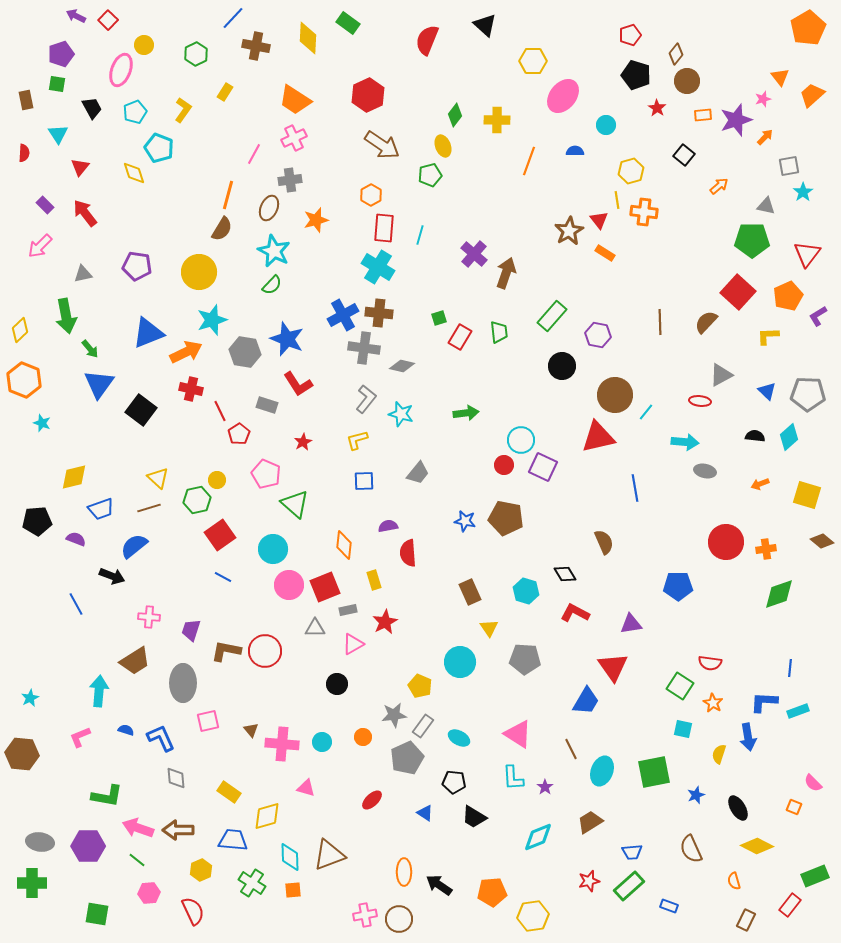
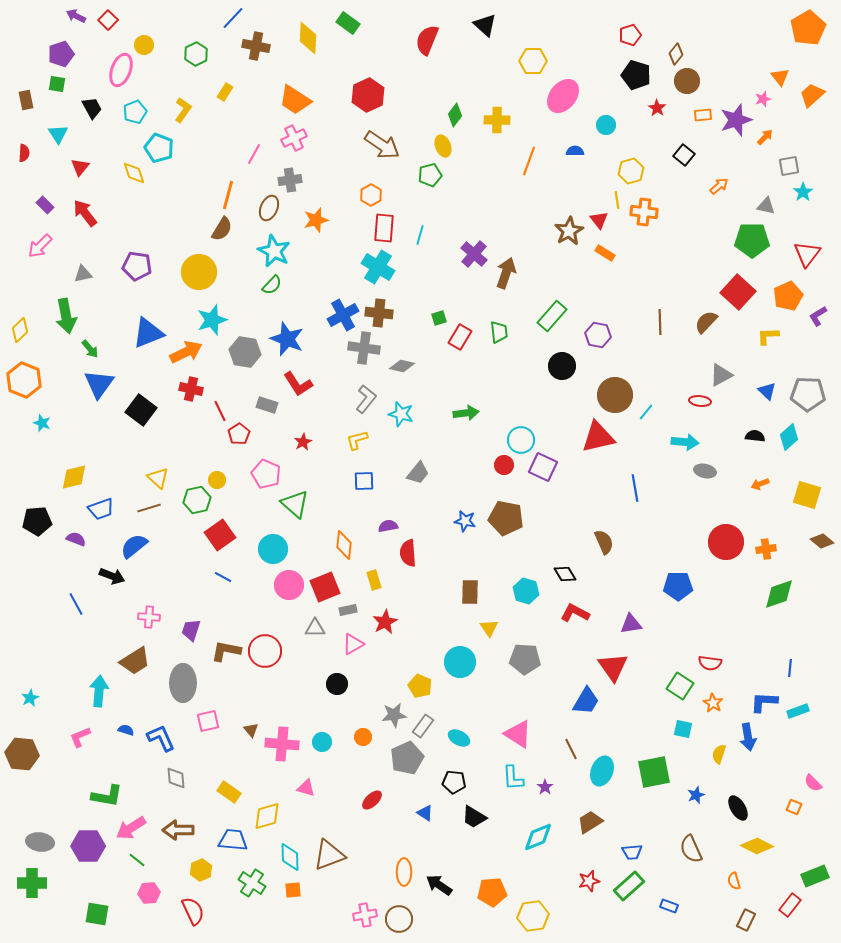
brown rectangle at (470, 592): rotated 25 degrees clockwise
pink arrow at (138, 828): moved 7 px left; rotated 52 degrees counterclockwise
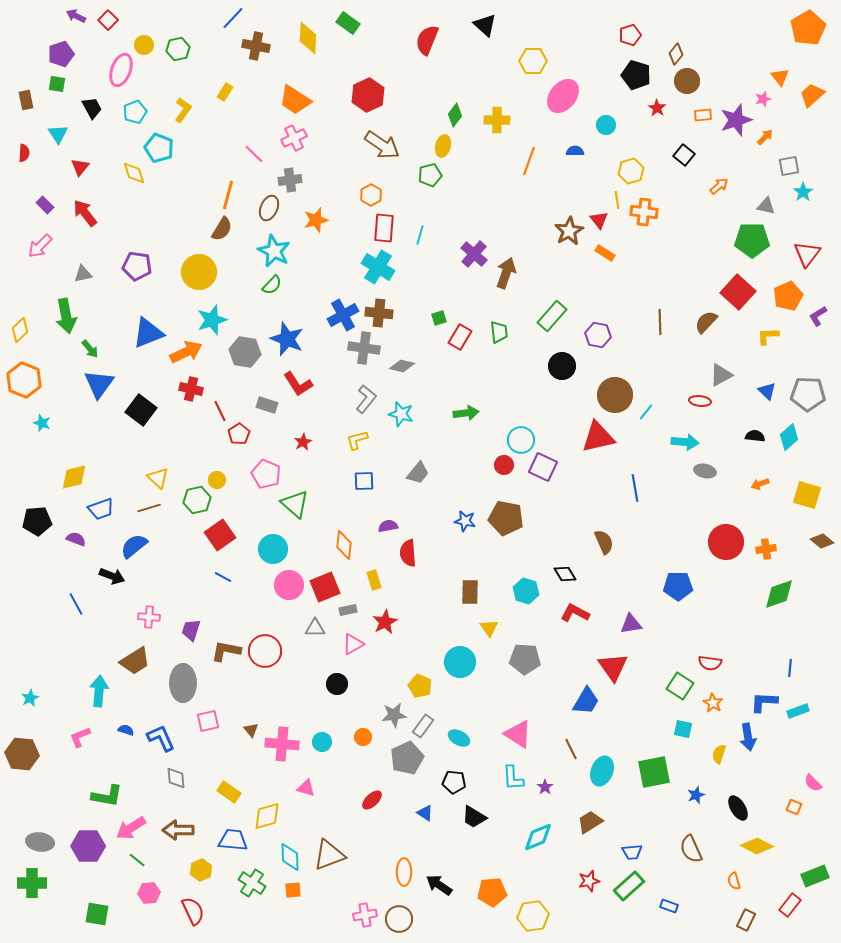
green hexagon at (196, 54): moved 18 px left, 5 px up; rotated 15 degrees clockwise
yellow ellipse at (443, 146): rotated 35 degrees clockwise
pink line at (254, 154): rotated 75 degrees counterclockwise
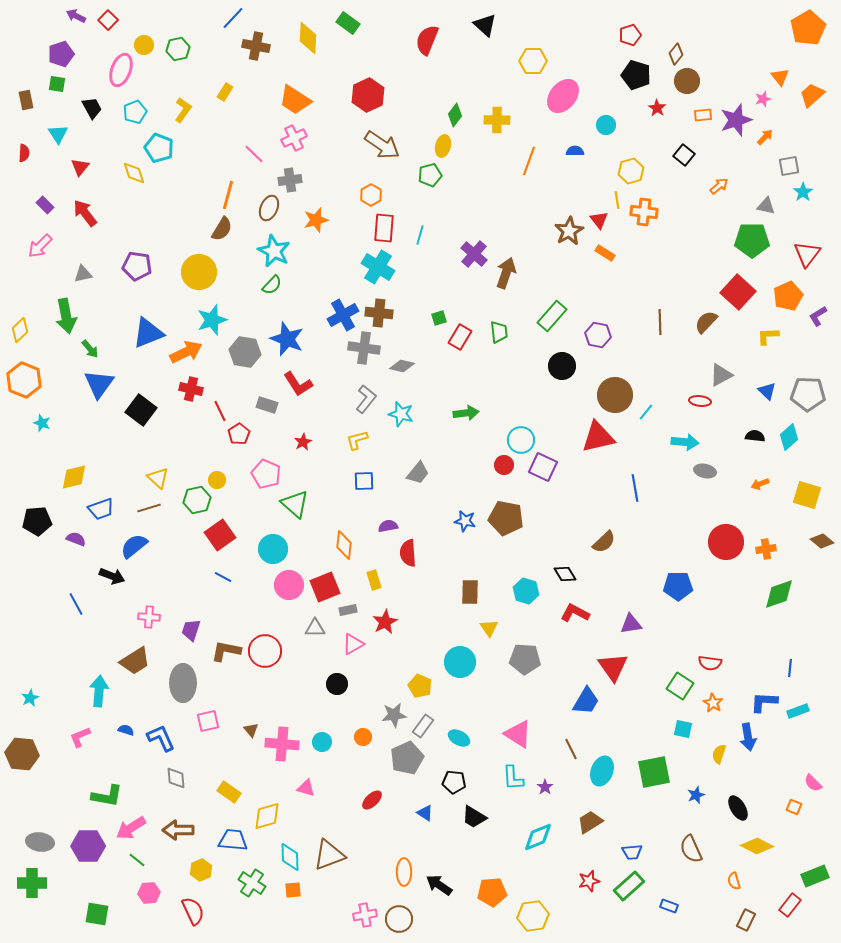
brown semicircle at (604, 542): rotated 70 degrees clockwise
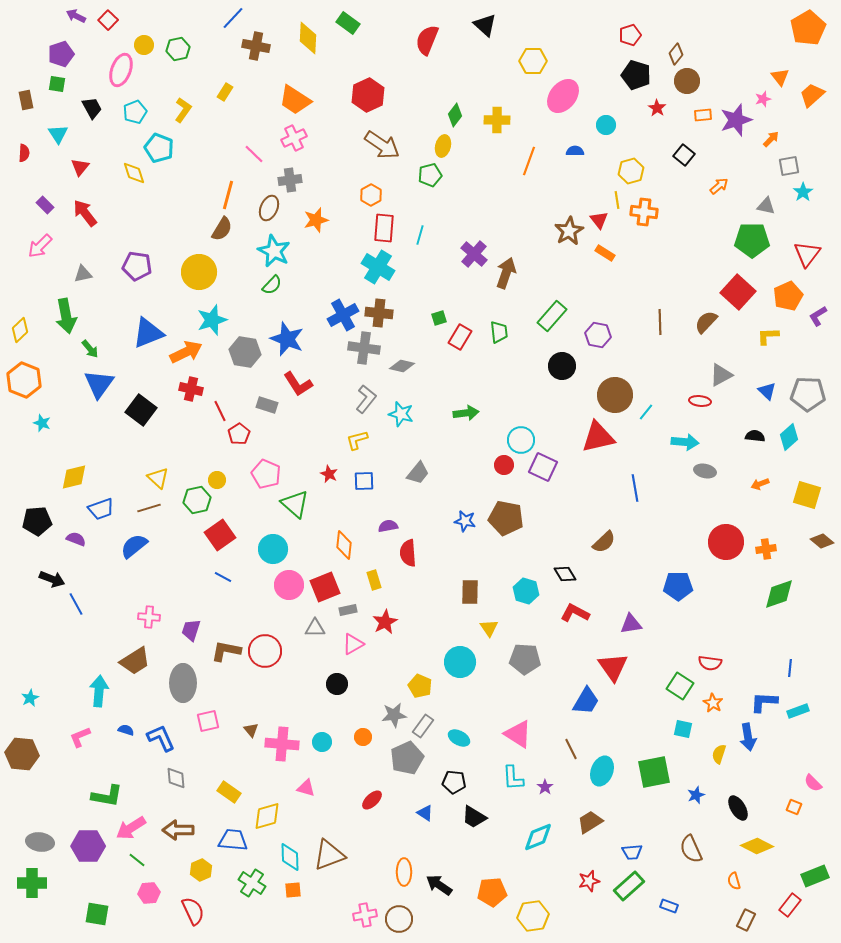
orange arrow at (765, 137): moved 6 px right, 2 px down
red star at (303, 442): moved 26 px right, 32 px down; rotated 18 degrees counterclockwise
black arrow at (112, 576): moved 60 px left, 3 px down
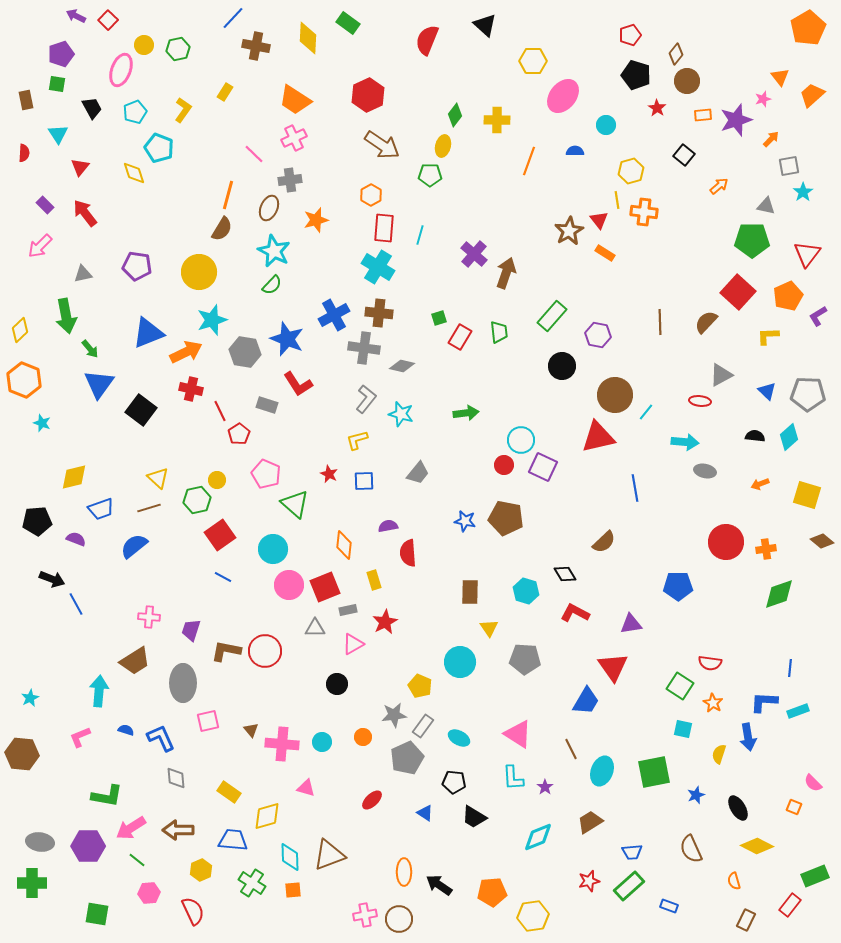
green pentagon at (430, 175): rotated 15 degrees clockwise
blue cross at (343, 315): moved 9 px left
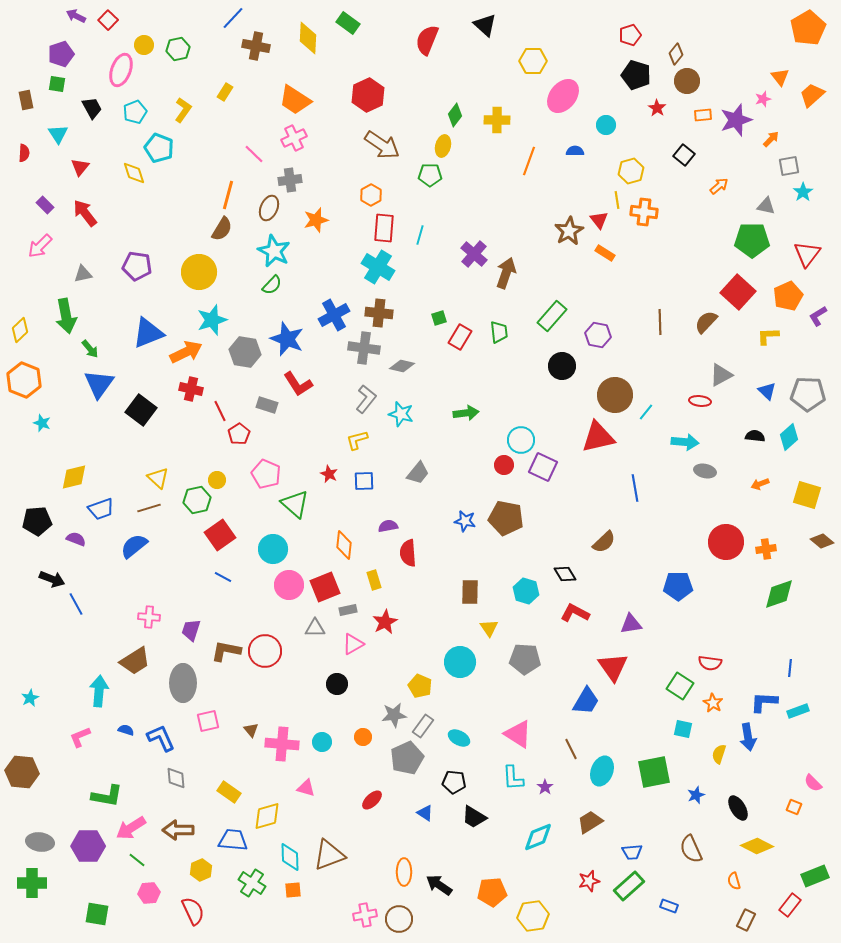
brown hexagon at (22, 754): moved 18 px down
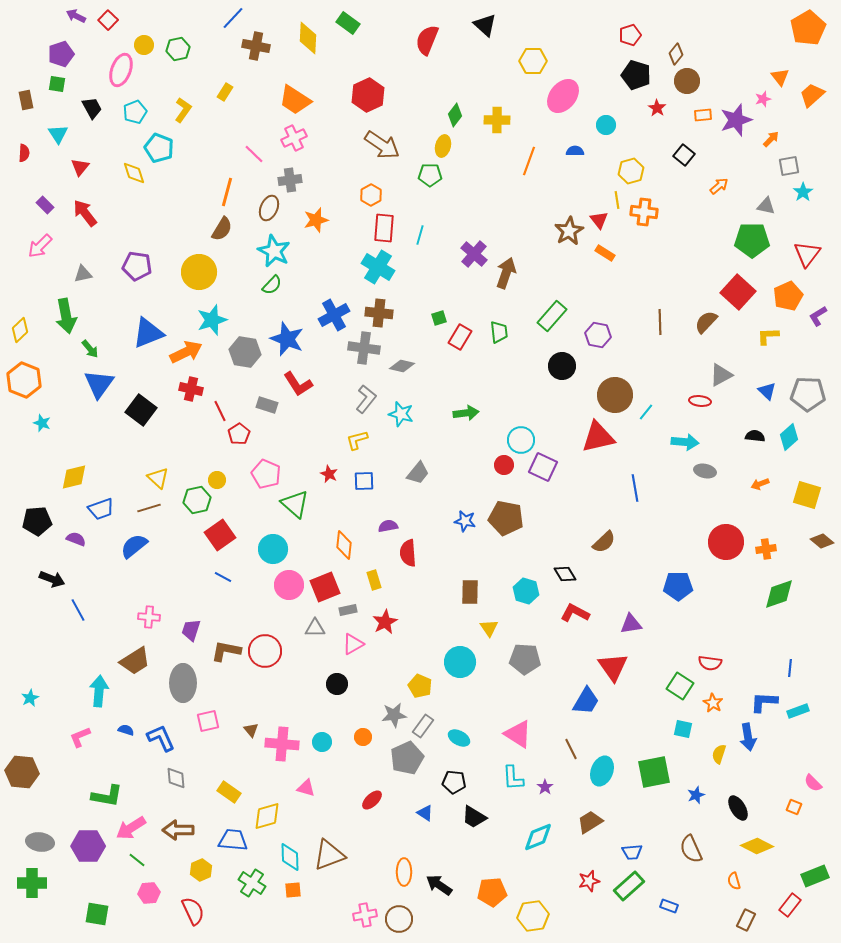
orange line at (228, 195): moved 1 px left, 3 px up
blue line at (76, 604): moved 2 px right, 6 px down
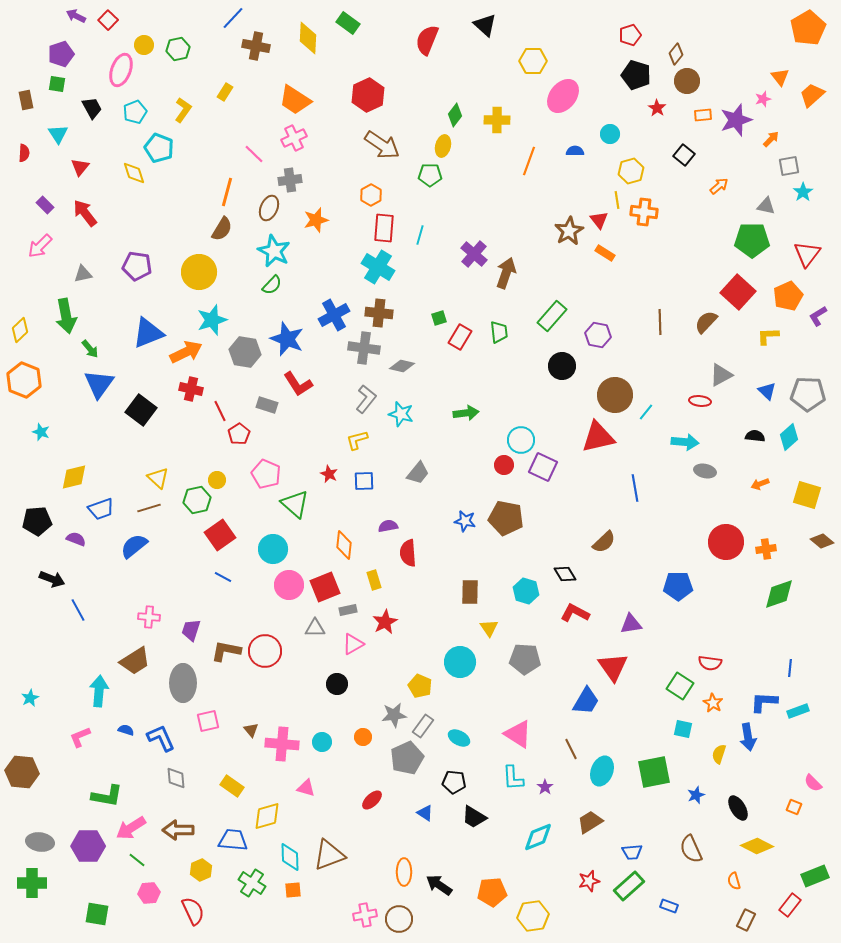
cyan circle at (606, 125): moved 4 px right, 9 px down
cyan star at (42, 423): moved 1 px left, 9 px down
yellow rectangle at (229, 792): moved 3 px right, 6 px up
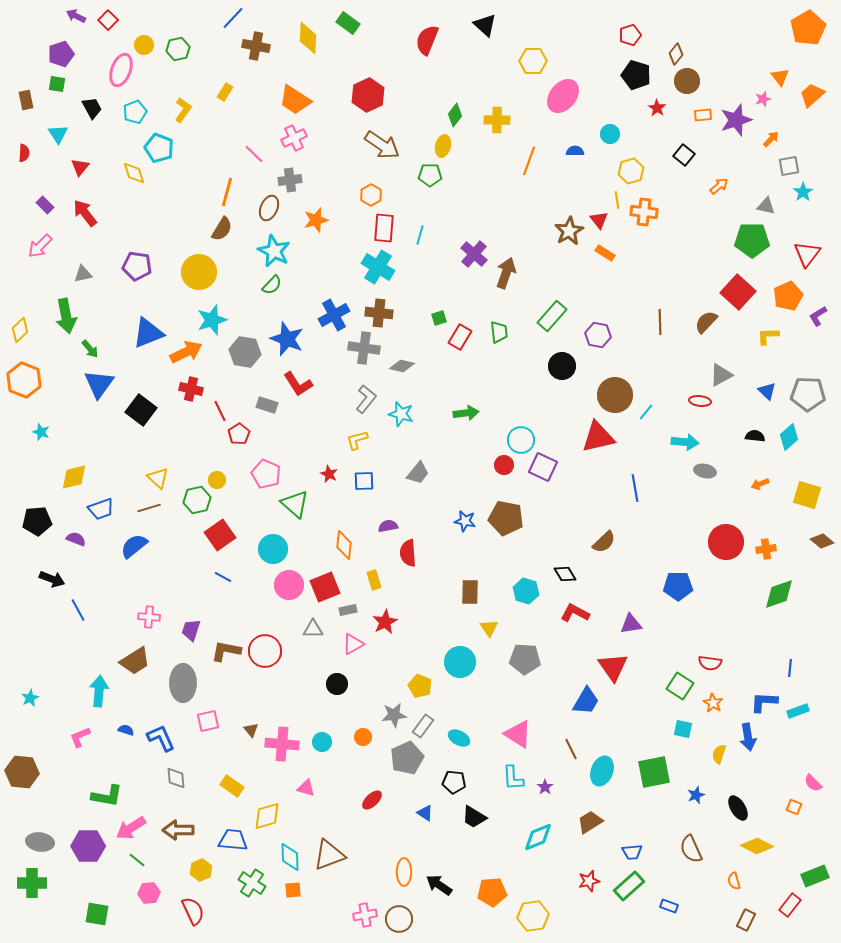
gray triangle at (315, 628): moved 2 px left, 1 px down
